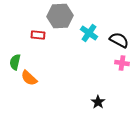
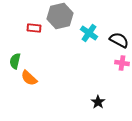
gray hexagon: rotated 10 degrees counterclockwise
red rectangle: moved 4 px left, 7 px up
green semicircle: moved 1 px up
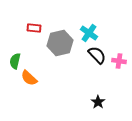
gray hexagon: moved 27 px down
black semicircle: moved 22 px left, 15 px down; rotated 18 degrees clockwise
pink cross: moved 3 px left, 2 px up
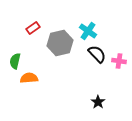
red rectangle: moved 1 px left; rotated 40 degrees counterclockwise
cyan cross: moved 1 px left, 2 px up
black semicircle: moved 1 px up
orange semicircle: rotated 132 degrees clockwise
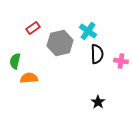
black semicircle: rotated 42 degrees clockwise
pink cross: moved 2 px right
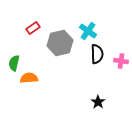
green semicircle: moved 1 px left, 2 px down
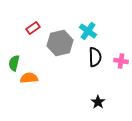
black semicircle: moved 2 px left, 3 px down
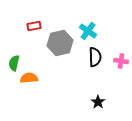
red rectangle: moved 1 px right, 2 px up; rotated 24 degrees clockwise
